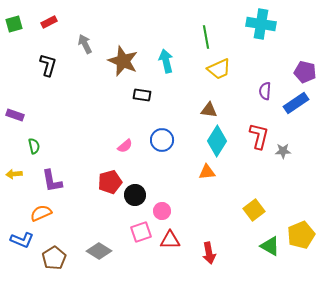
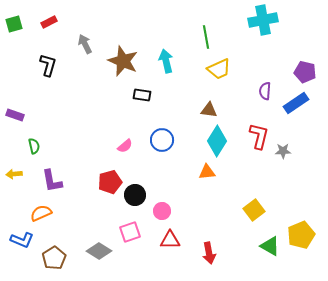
cyan cross: moved 2 px right, 4 px up; rotated 20 degrees counterclockwise
pink square: moved 11 px left
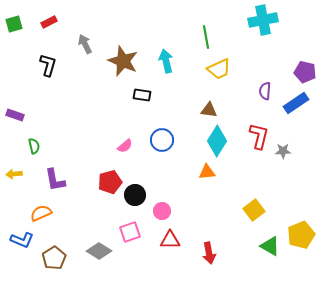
purple L-shape: moved 3 px right, 1 px up
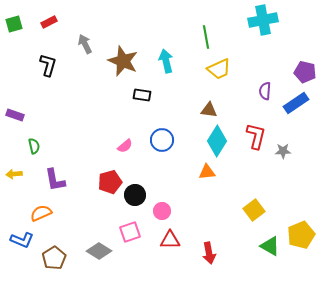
red L-shape: moved 3 px left
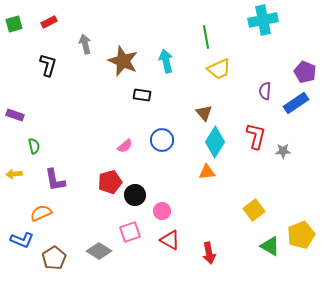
gray arrow: rotated 12 degrees clockwise
purple pentagon: rotated 10 degrees clockwise
brown triangle: moved 5 px left, 3 px down; rotated 42 degrees clockwise
cyan diamond: moved 2 px left, 1 px down
red triangle: rotated 30 degrees clockwise
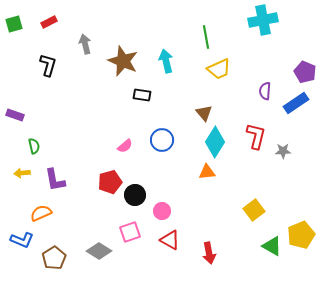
yellow arrow: moved 8 px right, 1 px up
green triangle: moved 2 px right
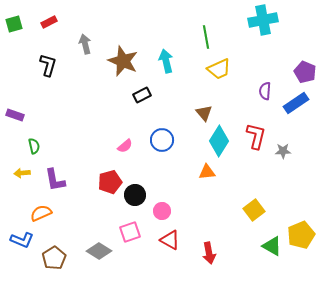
black rectangle: rotated 36 degrees counterclockwise
cyan diamond: moved 4 px right, 1 px up
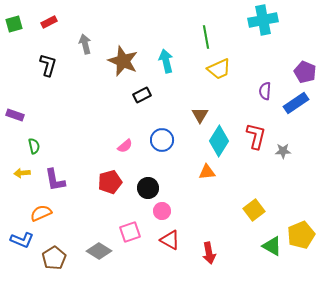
brown triangle: moved 4 px left, 2 px down; rotated 12 degrees clockwise
black circle: moved 13 px right, 7 px up
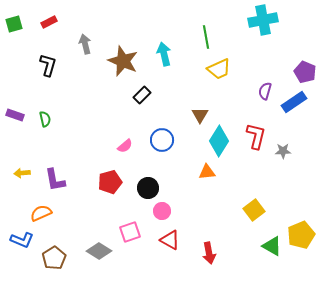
cyan arrow: moved 2 px left, 7 px up
purple semicircle: rotated 12 degrees clockwise
black rectangle: rotated 18 degrees counterclockwise
blue rectangle: moved 2 px left, 1 px up
green semicircle: moved 11 px right, 27 px up
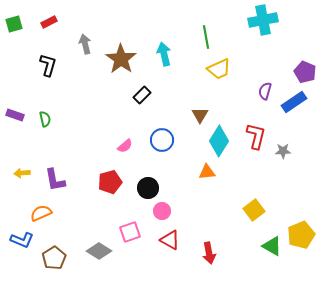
brown star: moved 2 px left, 2 px up; rotated 12 degrees clockwise
